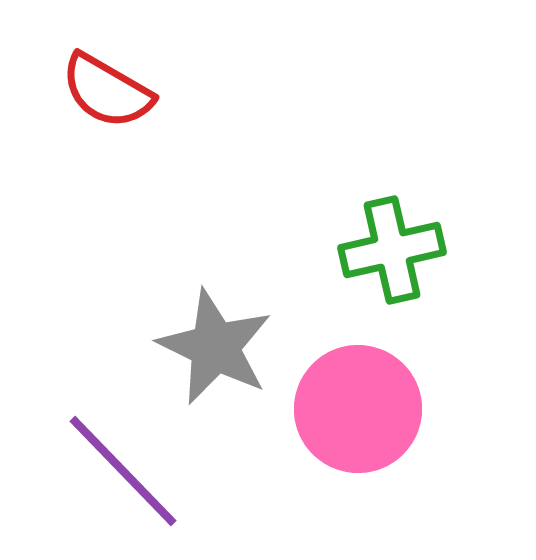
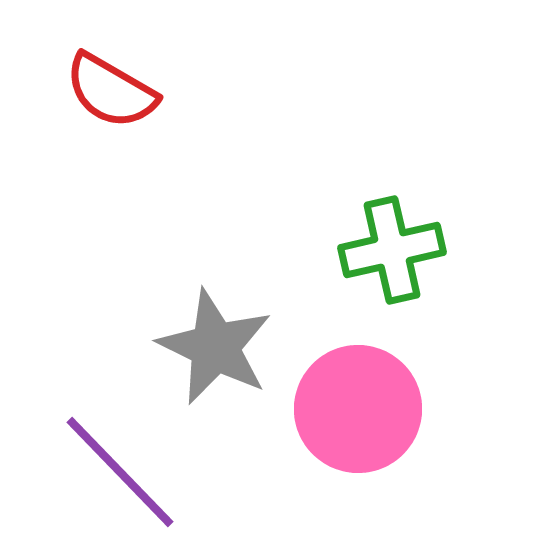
red semicircle: moved 4 px right
purple line: moved 3 px left, 1 px down
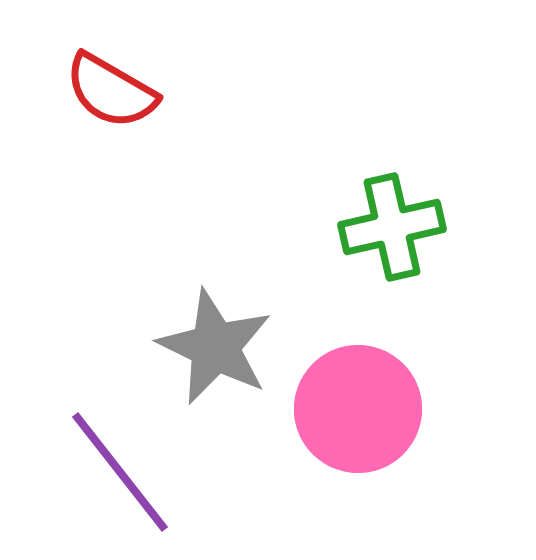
green cross: moved 23 px up
purple line: rotated 6 degrees clockwise
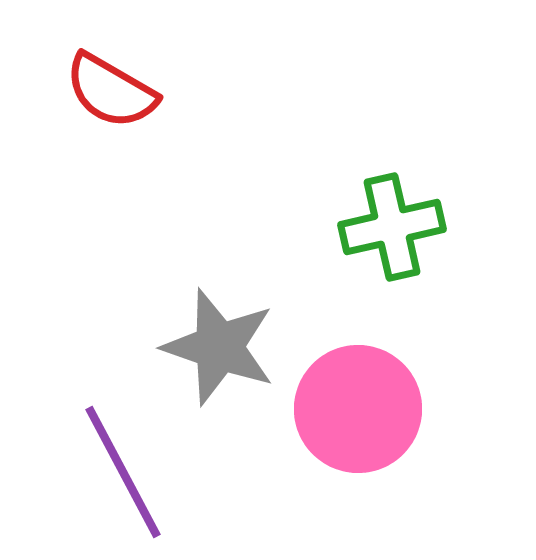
gray star: moved 4 px right; rotated 7 degrees counterclockwise
purple line: moved 3 px right; rotated 10 degrees clockwise
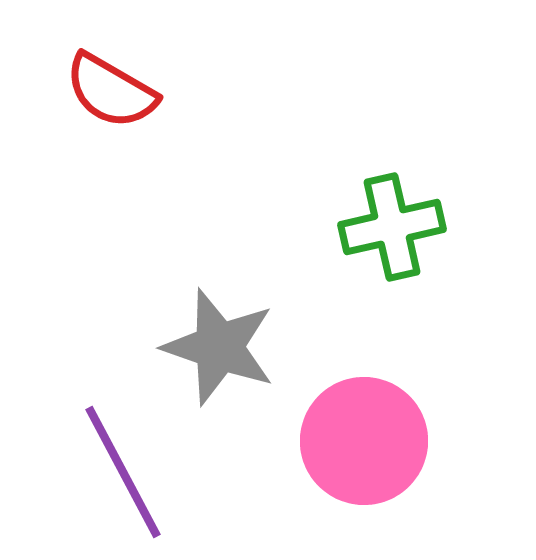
pink circle: moved 6 px right, 32 px down
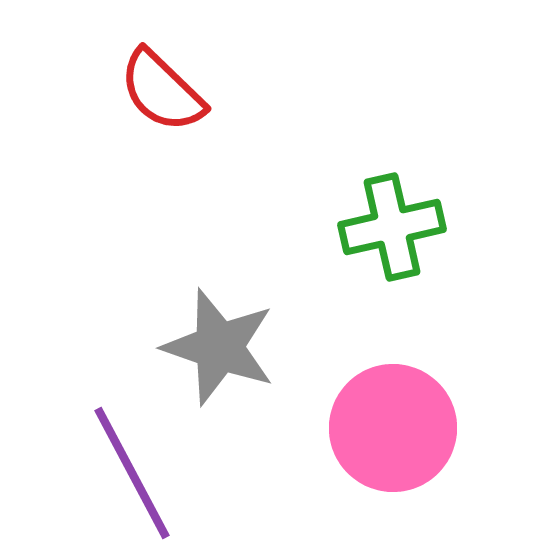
red semicircle: moved 51 px right; rotated 14 degrees clockwise
pink circle: moved 29 px right, 13 px up
purple line: moved 9 px right, 1 px down
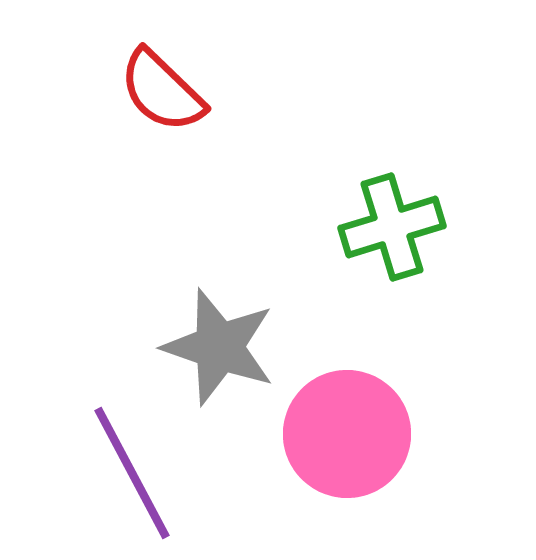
green cross: rotated 4 degrees counterclockwise
pink circle: moved 46 px left, 6 px down
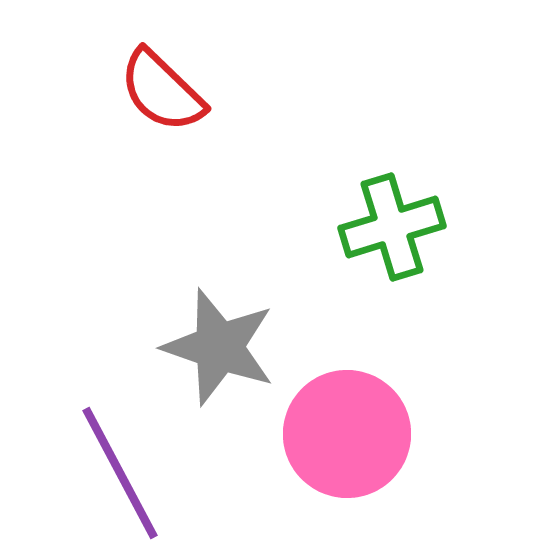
purple line: moved 12 px left
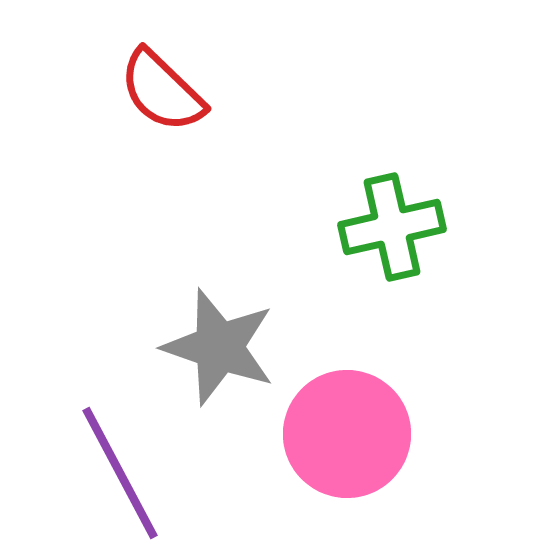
green cross: rotated 4 degrees clockwise
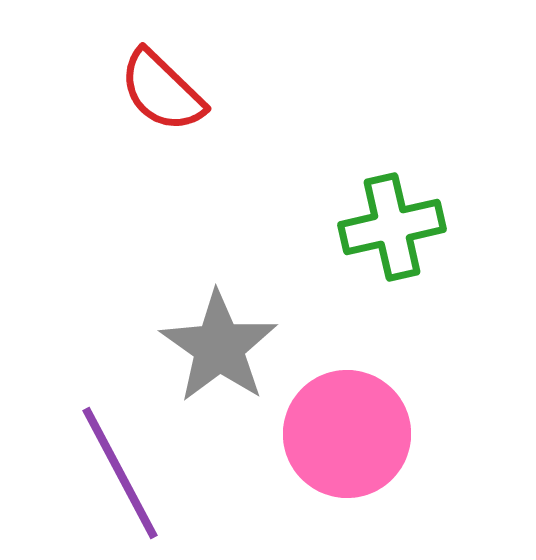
gray star: rotated 16 degrees clockwise
